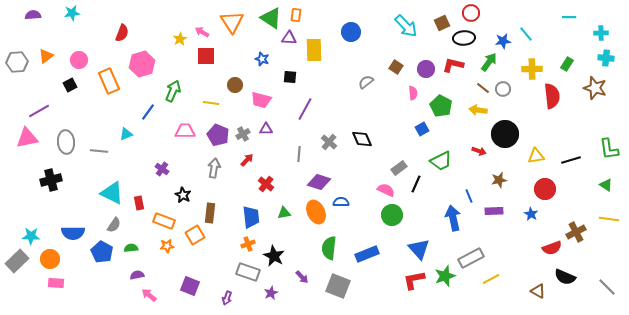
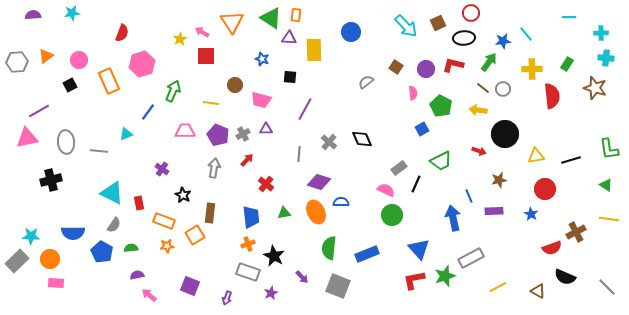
brown square at (442, 23): moved 4 px left
yellow line at (491, 279): moved 7 px right, 8 px down
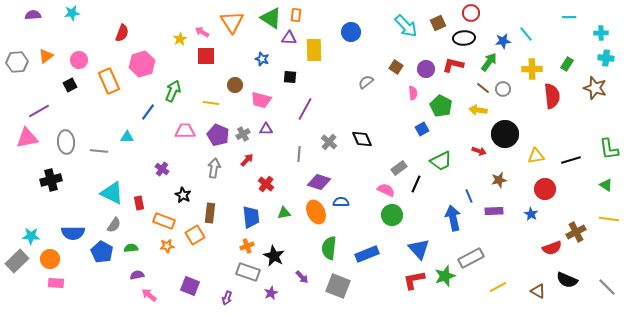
cyan triangle at (126, 134): moved 1 px right, 3 px down; rotated 24 degrees clockwise
orange cross at (248, 244): moved 1 px left, 2 px down
black semicircle at (565, 277): moved 2 px right, 3 px down
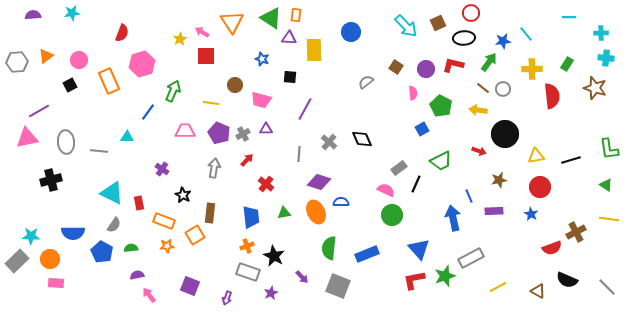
purple pentagon at (218, 135): moved 1 px right, 2 px up
red circle at (545, 189): moved 5 px left, 2 px up
pink arrow at (149, 295): rotated 14 degrees clockwise
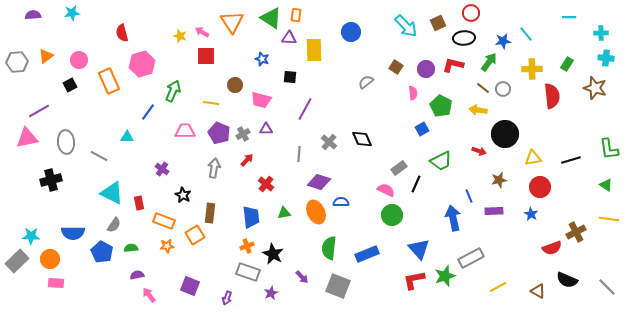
red semicircle at (122, 33): rotated 144 degrees clockwise
yellow star at (180, 39): moved 3 px up; rotated 24 degrees counterclockwise
gray line at (99, 151): moved 5 px down; rotated 24 degrees clockwise
yellow triangle at (536, 156): moved 3 px left, 2 px down
black star at (274, 256): moved 1 px left, 2 px up
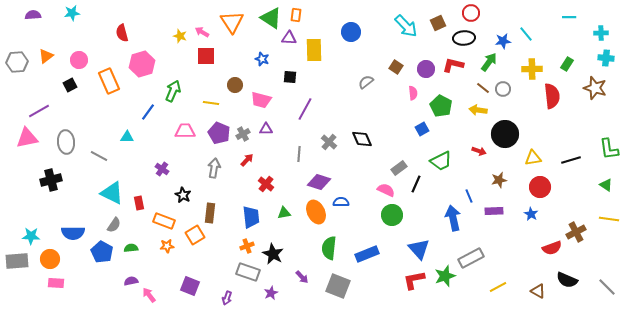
gray rectangle at (17, 261): rotated 40 degrees clockwise
purple semicircle at (137, 275): moved 6 px left, 6 px down
